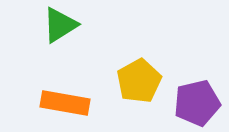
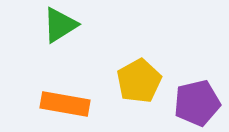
orange rectangle: moved 1 px down
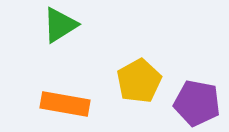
purple pentagon: rotated 24 degrees clockwise
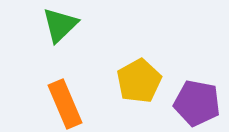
green triangle: rotated 12 degrees counterclockwise
orange rectangle: rotated 57 degrees clockwise
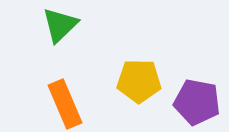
yellow pentagon: rotated 30 degrees clockwise
purple pentagon: moved 1 px up
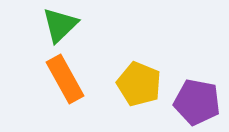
yellow pentagon: moved 3 px down; rotated 21 degrees clockwise
orange rectangle: moved 25 px up; rotated 6 degrees counterclockwise
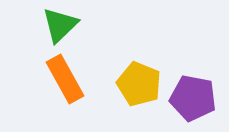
purple pentagon: moved 4 px left, 4 px up
